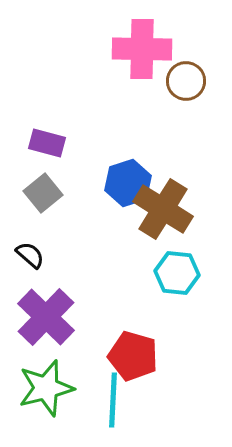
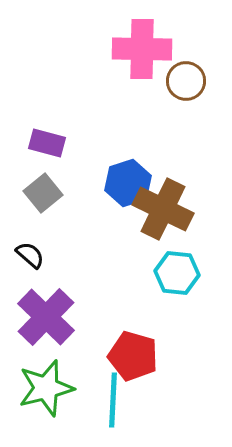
brown cross: rotated 6 degrees counterclockwise
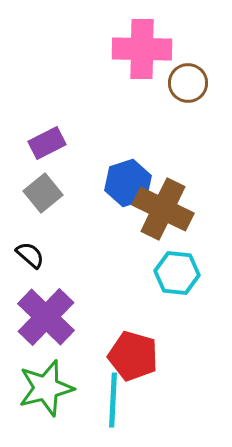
brown circle: moved 2 px right, 2 px down
purple rectangle: rotated 42 degrees counterclockwise
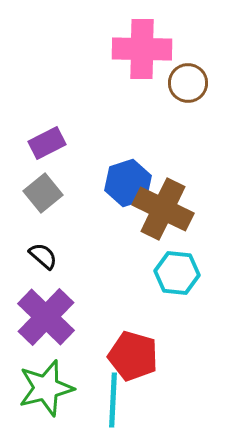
black semicircle: moved 13 px right, 1 px down
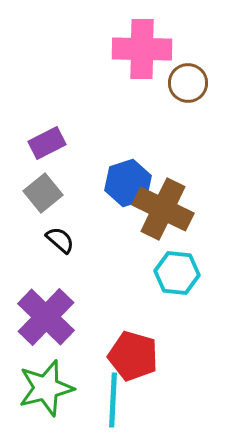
black semicircle: moved 17 px right, 16 px up
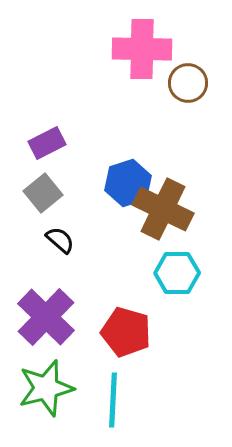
cyan hexagon: rotated 6 degrees counterclockwise
red pentagon: moved 7 px left, 24 px up
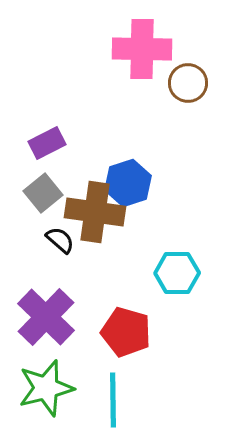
brown cross: moved 68 px left, 3 px down; rotated 18 degrees counterclockwise
cyan line: rotated 4 degrees counterclockwise
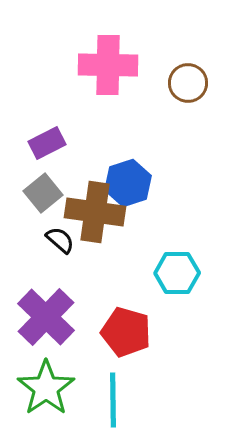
pink cross: moved 34 px left, 16 px down
green star: rotated 20 degrees counterclockwise
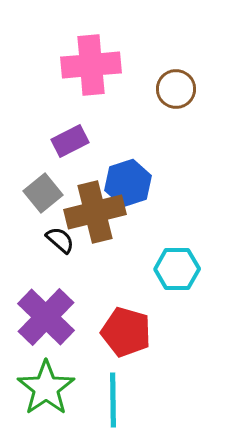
pink cross: moved 17 px left; rotated 6 degrees counterclockwise
brown circle: moved 12 px left, 6 px down
purple rectangle: moved 23 px right, 2 px up
brown cross: rotated 22 degrees counterclockwise
cyan hexagon: moved 4 px up
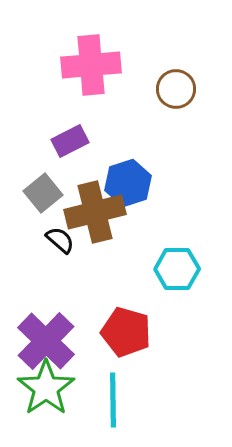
purple cross: moved 24 px down
